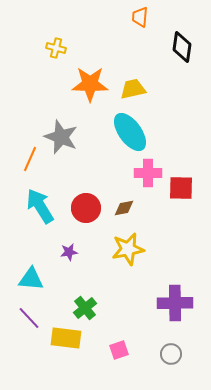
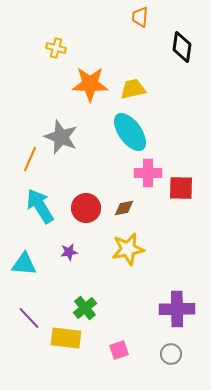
cyan triangle: moved 7 px left, 15 px up
purple cross: moved 2 px right, 6 px down
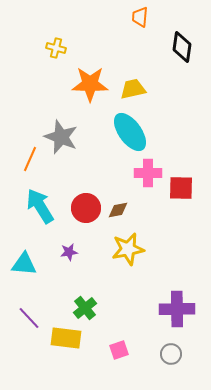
brown diamond: moved 6 px left, 2 px down
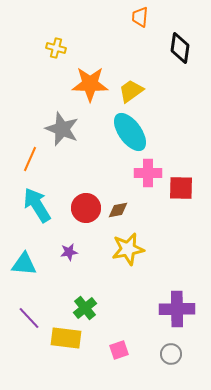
black diamond: moved 2 px left, 1 px down
yellow trapezoid: moved 2 px left, 2 px down; rotated 24 degrees counterclockwise
gray star: moved 1 px right, 8 px up
cyan arrow: moved 3 px left, 1 px up
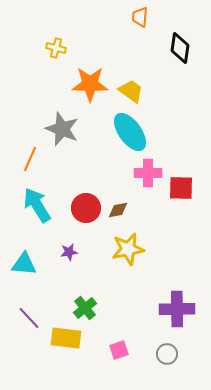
yellow trapezoid: rotated 72 degrees clockwise
gray circle: moved 4 px left
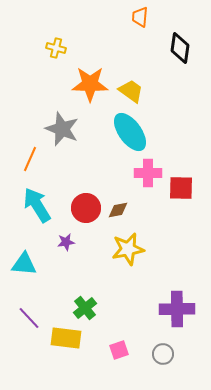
purple star: moved 3 px left, 10 px up
gray circle: moved 4 px left
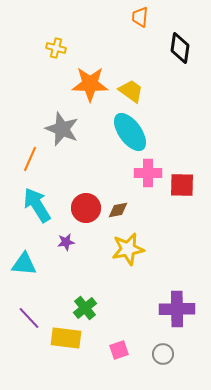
red square: moved 1 px right, 3 px up
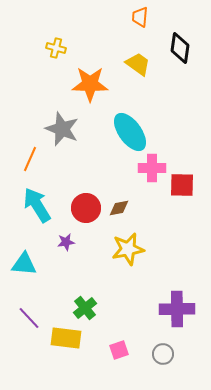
yellow trapezoid: moved 7 px right, 27 px up
pink cross: moved 4 px right, 5 px up
brown diamond: moved 1 px right, 2 px up
